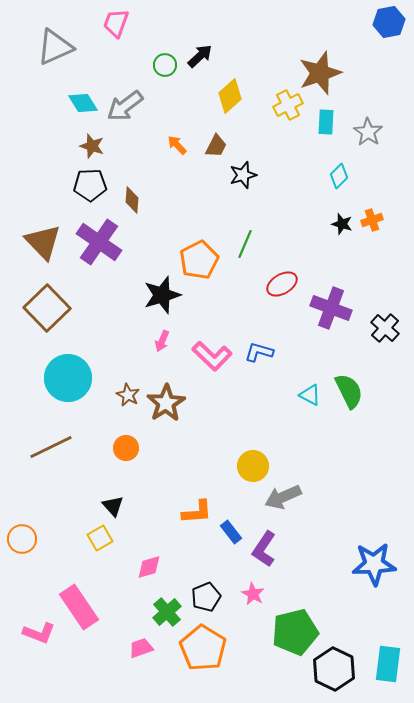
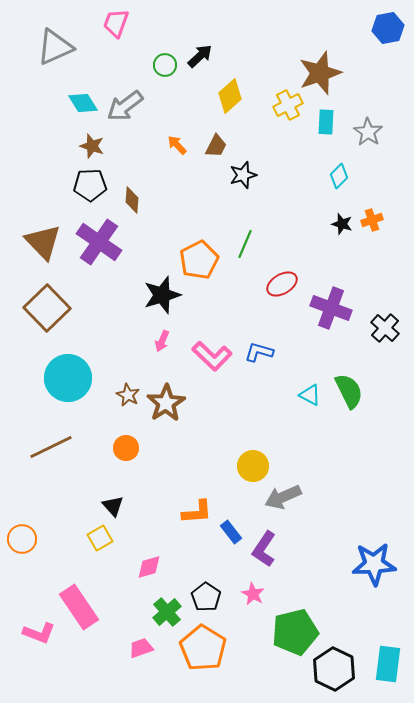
blue hexagon at (389, 22): moved 1 px left, 6 px down
black pentagon at (206, 597): rotated 16 degrees counterclockwise
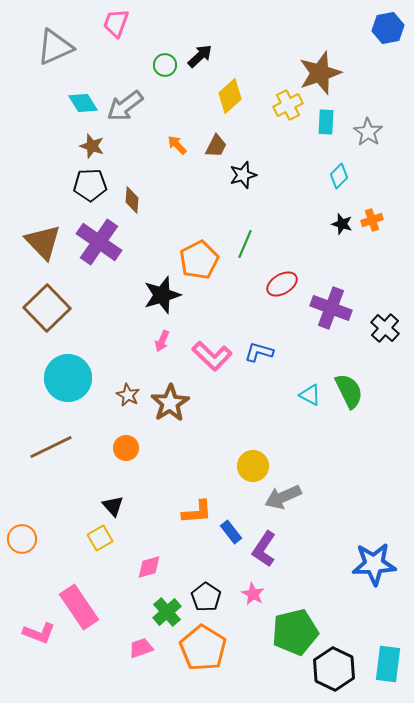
brown star at (166, 403): moved 4 px right
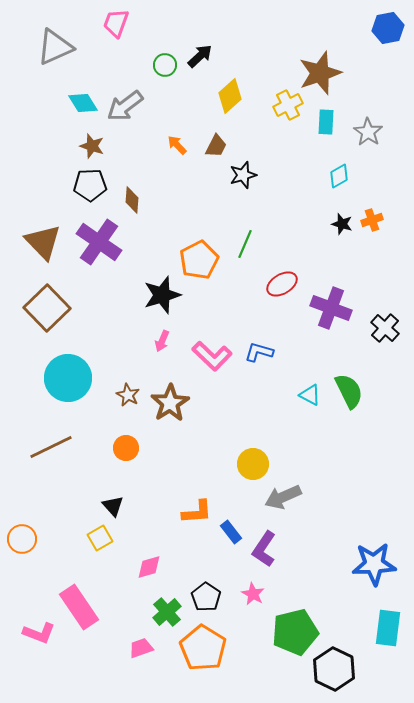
cyan diamond at (339, 176): rotated 15 degrees clockwise
yellow circle at (253, 466): moved 2 px up
cyan rectangle at (388, 664): moved 36 px up
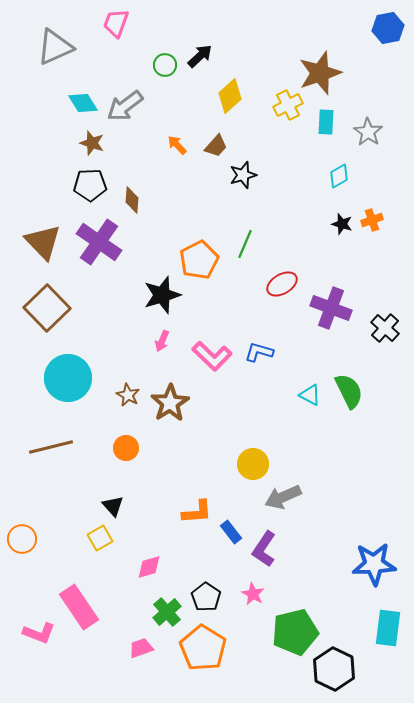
brown star at (92, 146): moved 3 px up
brown trapezoid at (216, 146): rotated 15 degrees clockwise
brown line at (51, 447): rotated 12 degrees clockwise
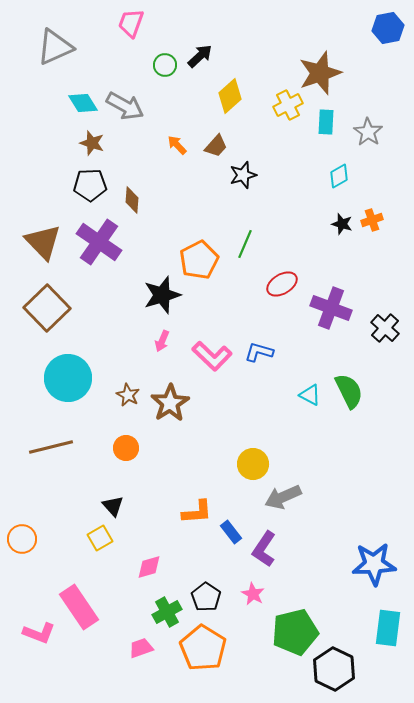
pink trapezoid at (116, 23): moved 15 px right
gray arrow at (125, 106): rotated 114 degrees counterclockwise
green cross at (167, 612): rotated 12 degrees clockwise
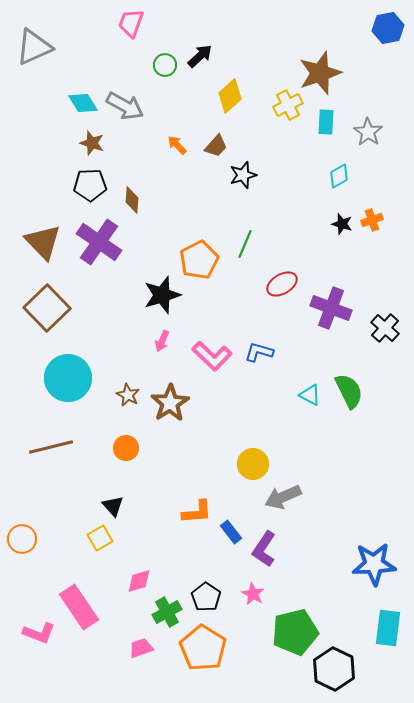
gray triangle at (55, 47): moved 21 px left
pink diamond at (149, 567): moved 10 px left, 14 px down
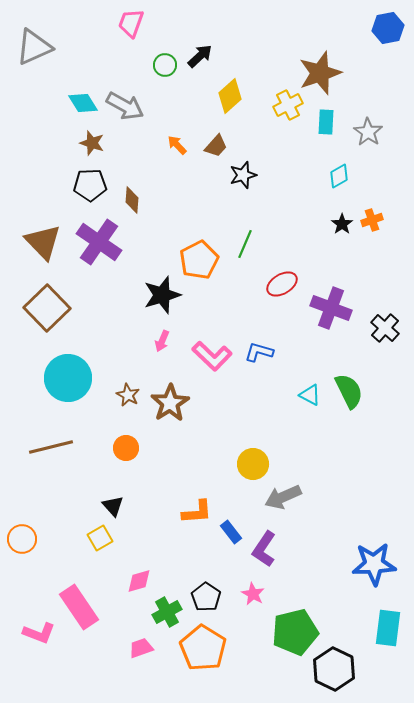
black star at (342, 224): rotated 20 degrees clockwise
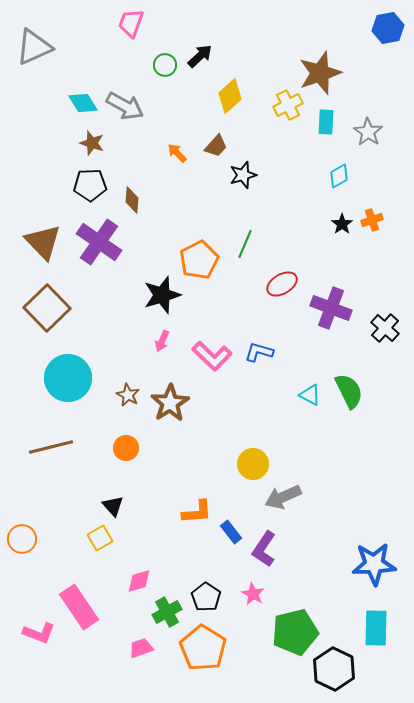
orange arrow at (177, 145): moved 8 px down
cyan rectangle at (388, 628): moved 12 px left; rotated 6 degrees counterclockwise
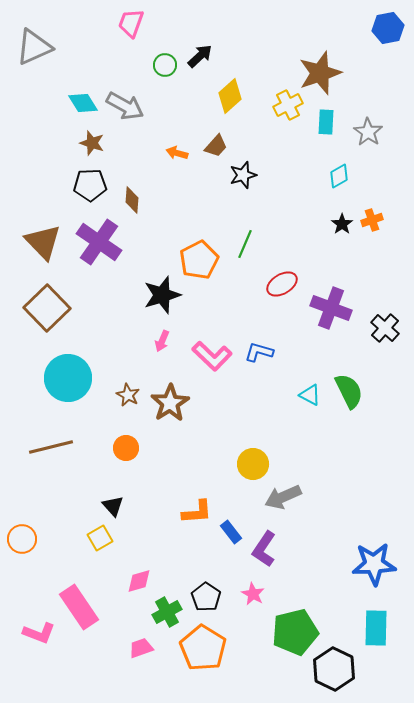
orange arrow at (177, 153): rotated 30 degrees counterclockwise
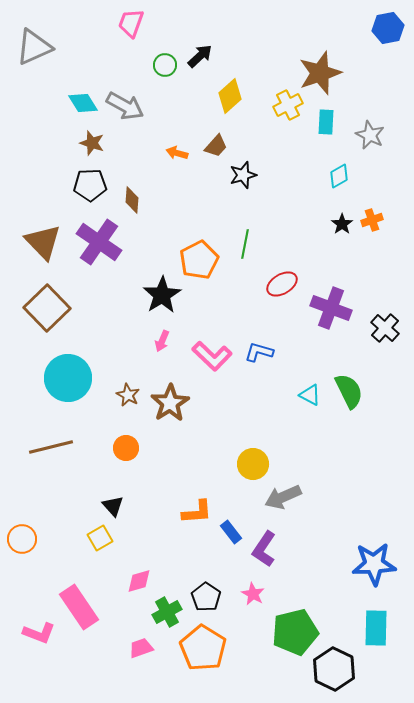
gray star at (368, 132): moved 2 px right, 3 px down; rotated 8 degrees counterclockwise
green line at (245, 244): rotated 12 degrees counterclockwise
black star at (162, 295): rotated 15 degrees counterclockwise
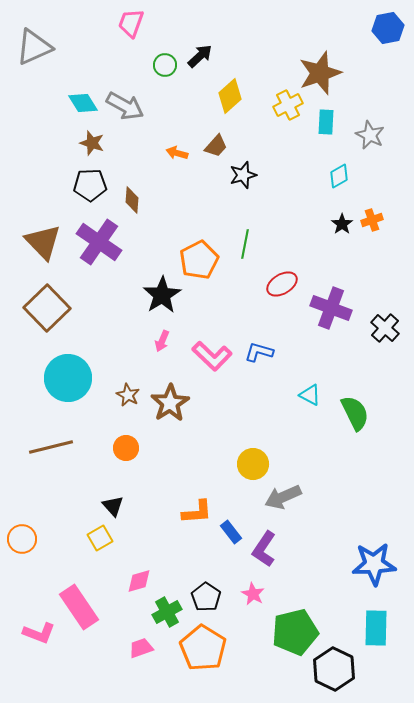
green semicircle at (349, 391): moved 6 px right, 22 px down
